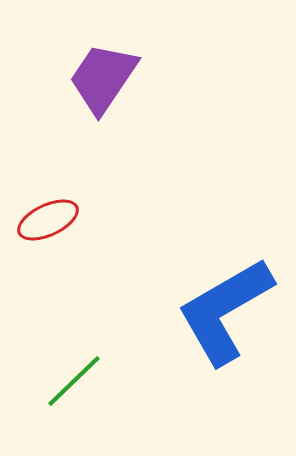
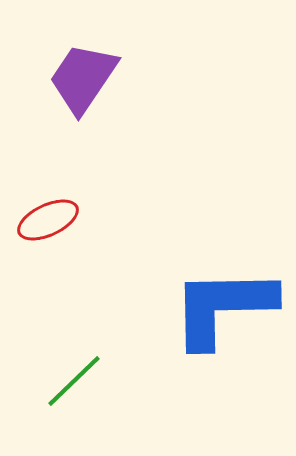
purple trapezoid: moved 20 px left
blue L-shape: moved 2 px left, 4 px up; rotated 29 degrees clockwise
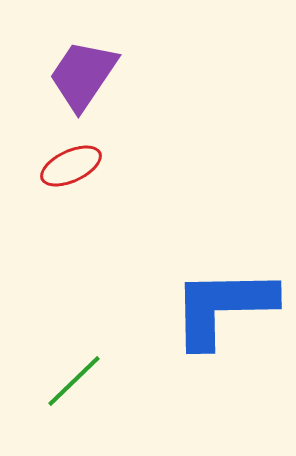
purple trapezoid: moved 3 px up
red ellipse: moved 23 px right, 54 px up
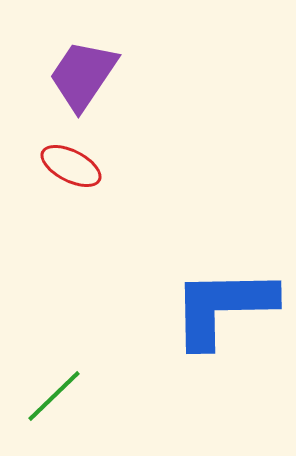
red ellipse: rotated 52 degrees clockwise
green line: moved 20 px left, 15 px down
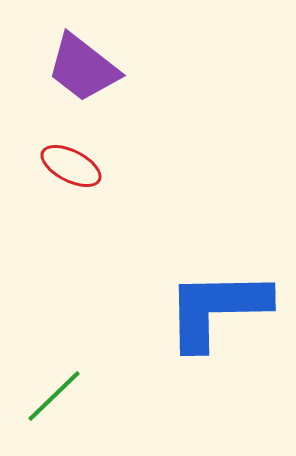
purple trapezoid: moved 7 px up; rotated 86 degrees counterclockwise
blue L-shape: moved 6 px left, 2 px down
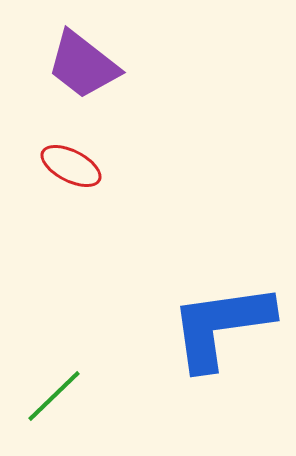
purple trapezoid: moved 3 px up
blue L-shape: moved 4 px right, 17 px down; rotated 7 degrees counterclockwise
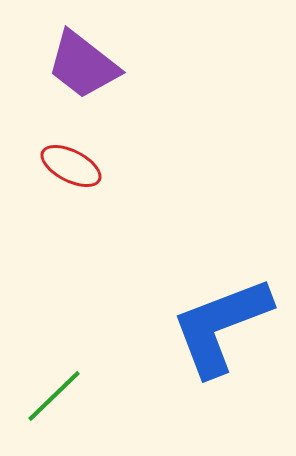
blue L-shape: rotated 13 degrees counterclockwise
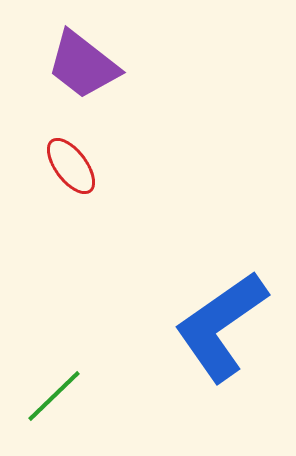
red ellipse: rotated 26 degrees clockwise
blue L-shape: rotated 14 degrees counterclockwise
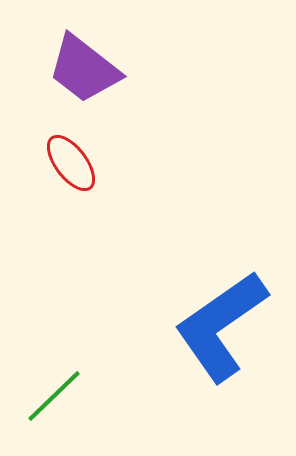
purple trapezoid: moved 1 px right, 4 px down
red ellipse: moved 3 px up
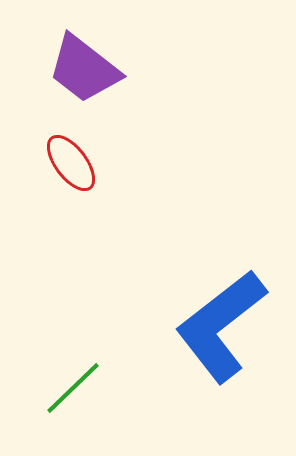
blue L-shape: rotated 3 degrees counterclockwise
green line: moved 19 px right, 8 px up
